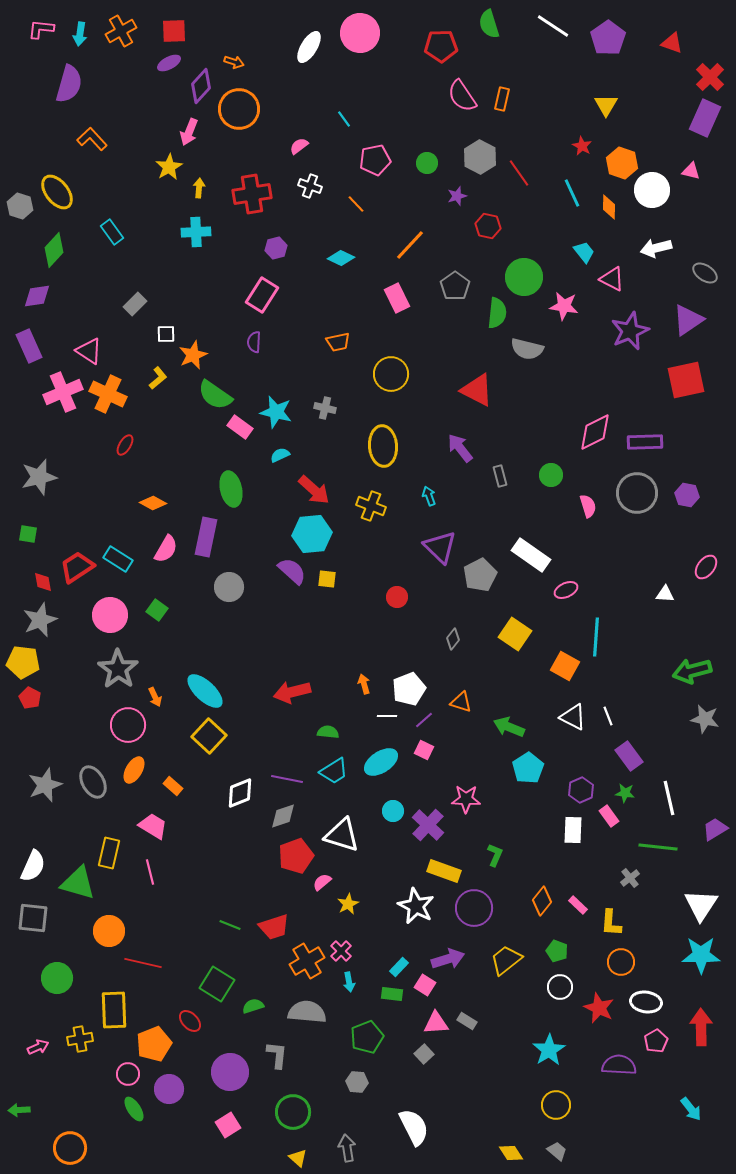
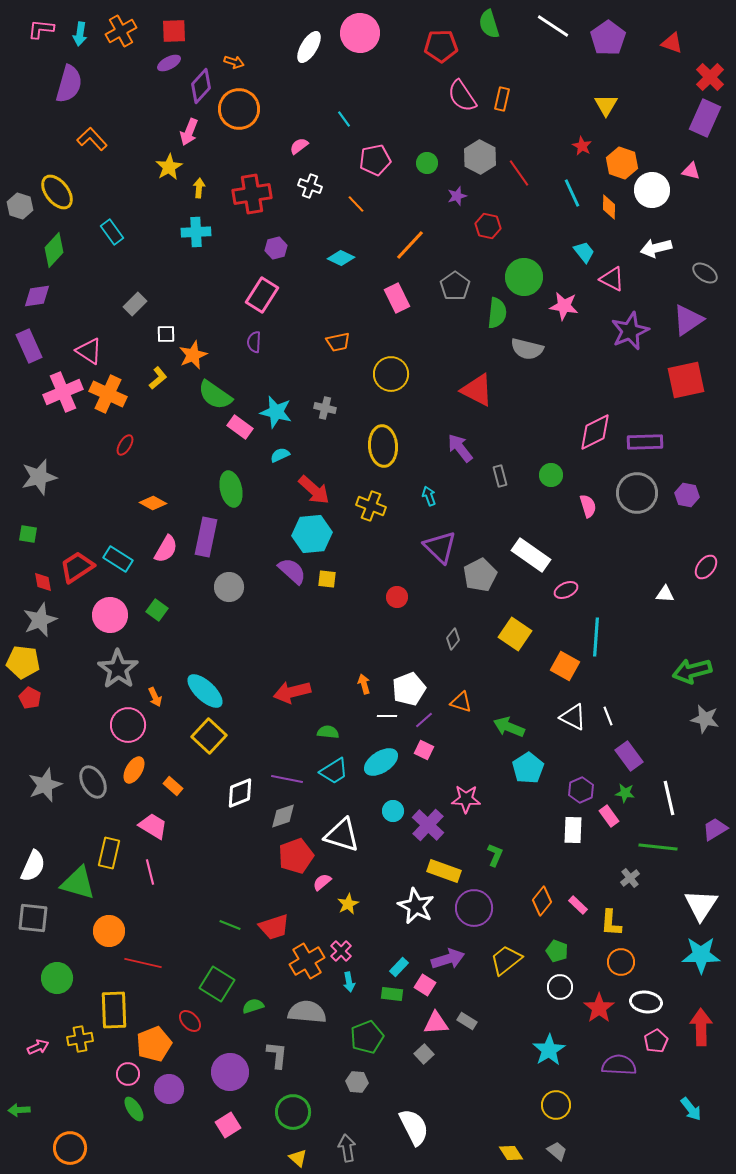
red star at (599, 1008): rotated 12 degrees clockwise
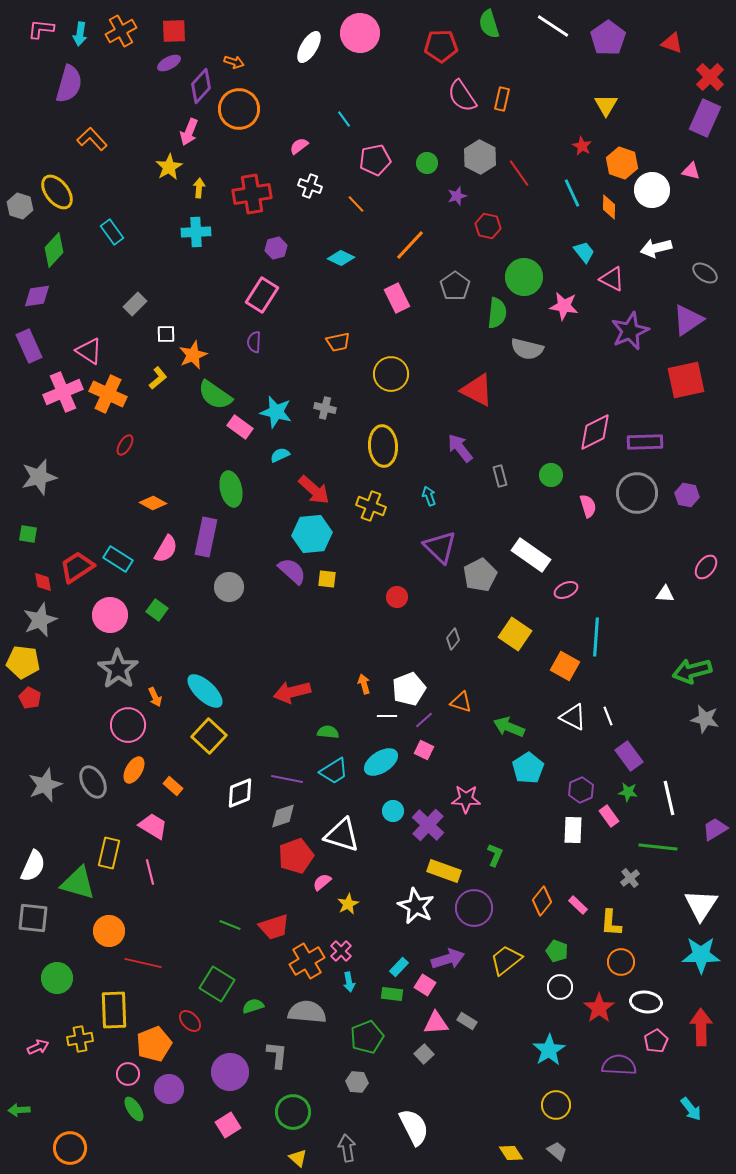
green star at (625, 793): moved 3 px right, 1 px up
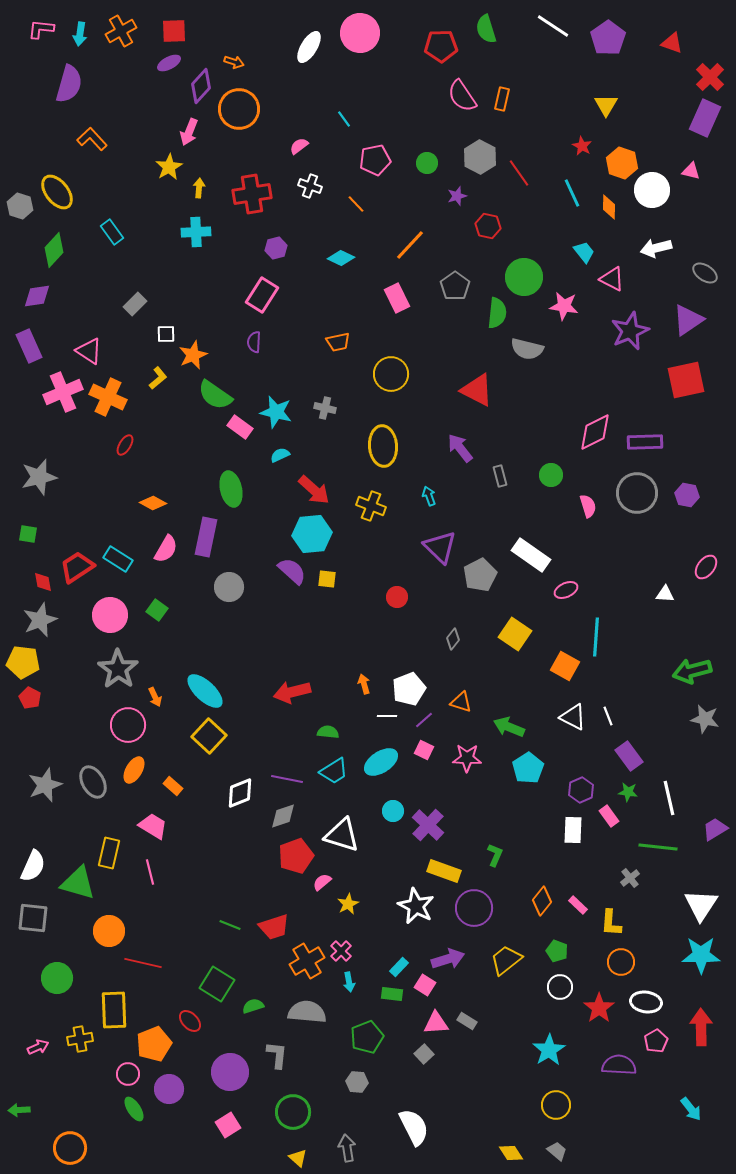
green semicircle at (489, 24): moved 3 px left, 5 px down
orange cross at (108, 394): moved 3 px down
pink star at (466, 799): moved 1 px right, 41 px up
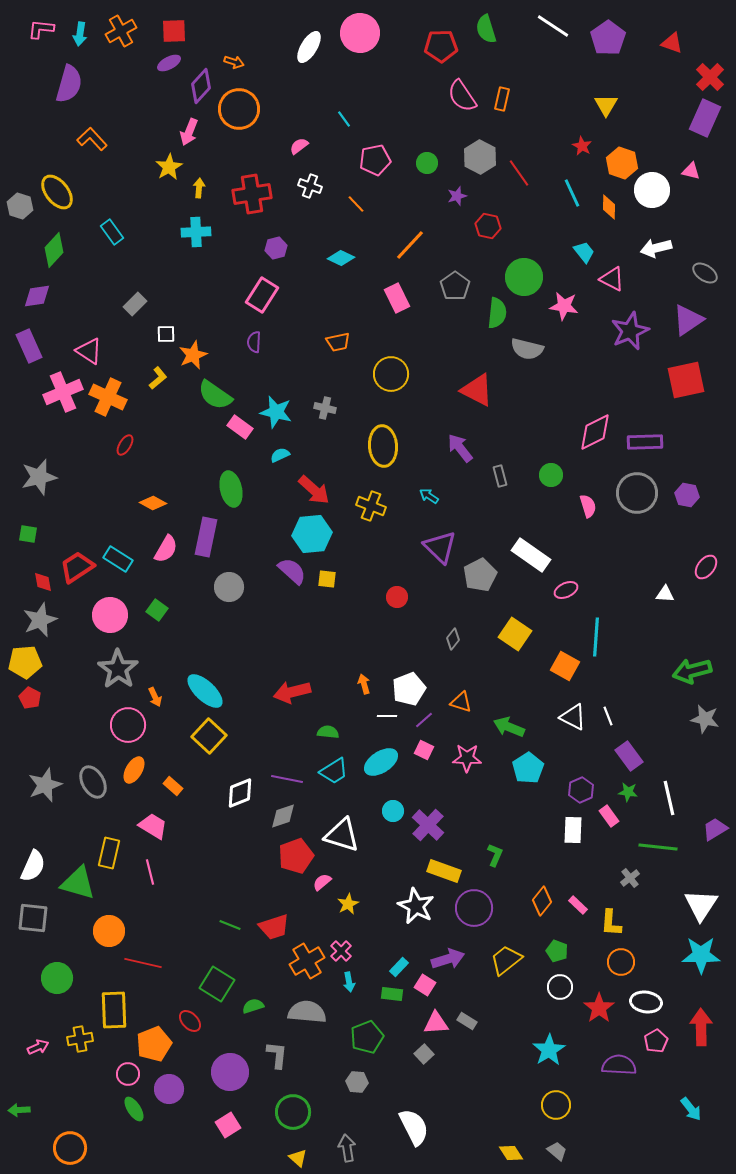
cyan arrow at (429, 496): rotated 36 degrees counterclockwise
yellow pentagon at (23, 662): moved 2 px right; rotated 12 degrees counterclockwise
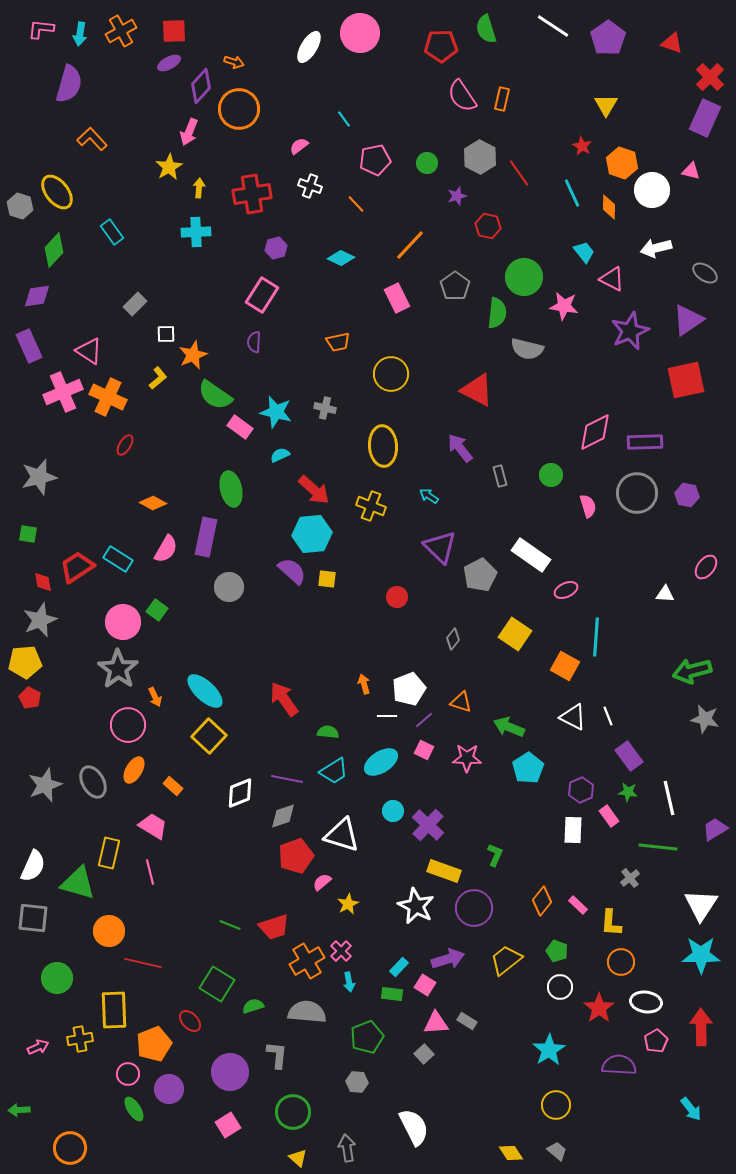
pink circle at (110, 615): moved 13 px right, 7 px down
red arrow at (292, 692): moved 8 px left, 7 px down; rotated 69 degrees clockwise
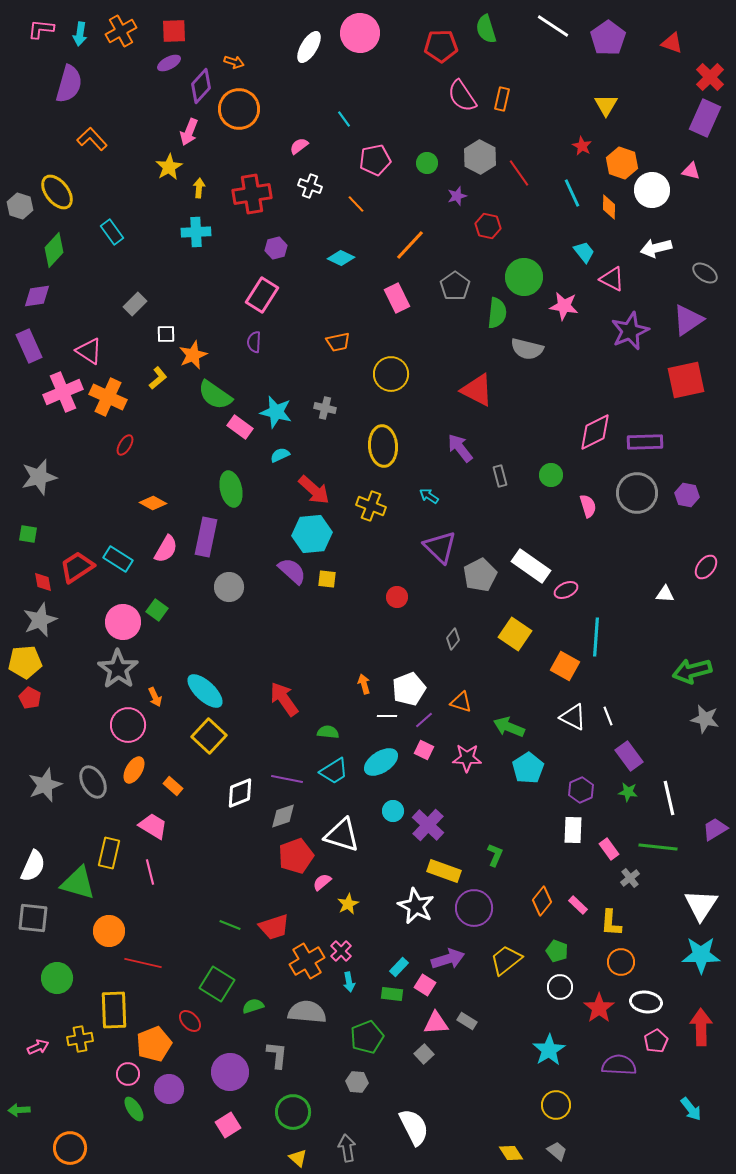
white rectangle at (531, 555): moved 11 px down
pink rectangle at (609, 816): moved 33 px down
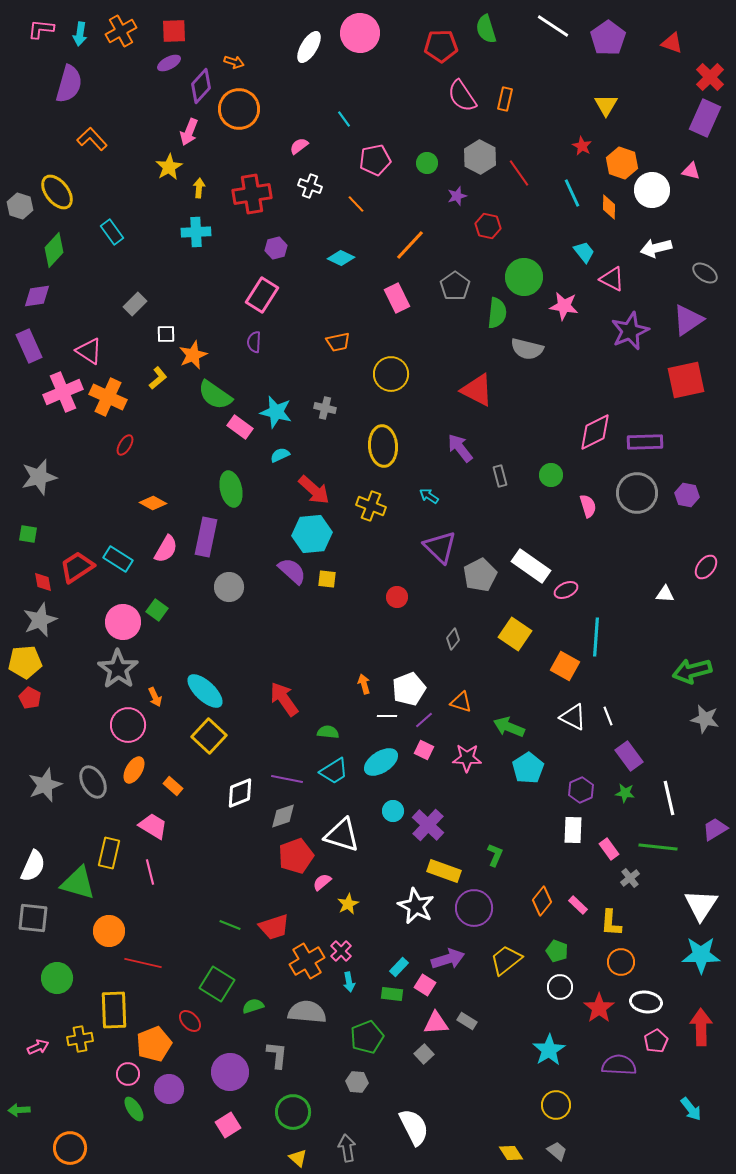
orange rectangle at (502, 99): moved 3 px right
green star at (628, 792): moved 3 px left, 1 px down
